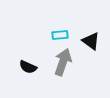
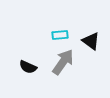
gray arrow: rotated 16 degrees clockwise
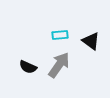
gray arrow: moved 4 px left, 3 px down
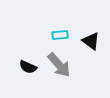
gray arrow: rotated 104 degrees clockwise
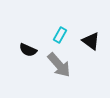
cyan rectangle: rotated 56 degrees counterclockwise
black semicircle: moved 17 px up
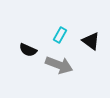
gray arrow: rotated 28 degrees counterclockwise
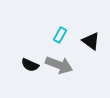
black semicircle: moved 2 px right, 15 px down
